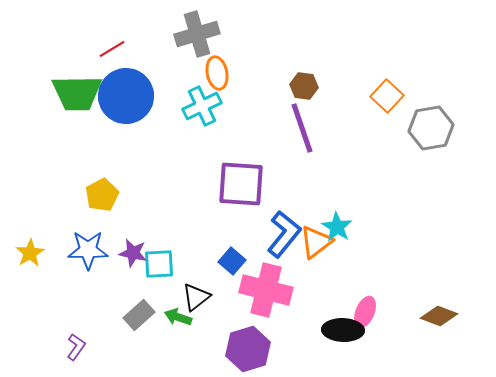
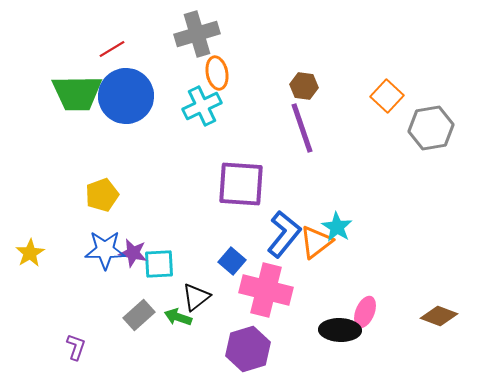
yellow pentagon: rotated 8 degrees clockwise
blue star: moved 17 px right
black ellipse: moved 3 px left
purple L-shape: rotated 16 degrees counterclockwise
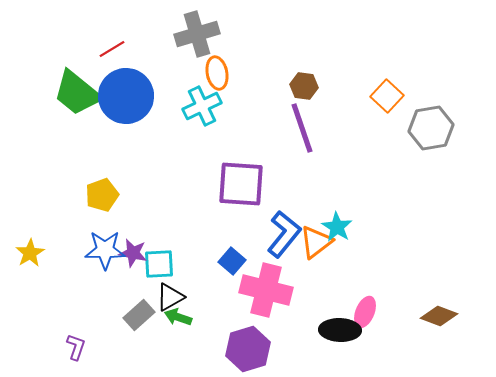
green trapezoid: rotated 40 degrees clockwise
black triangle: moved 26 px left; rotated 8 degrees clockwise
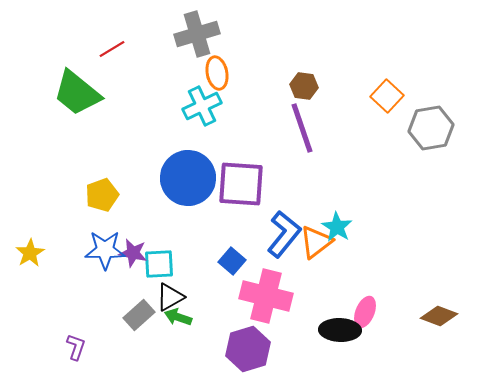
blue circle: moved 62 px right, 82 px down
pink cross: moved 6 px down
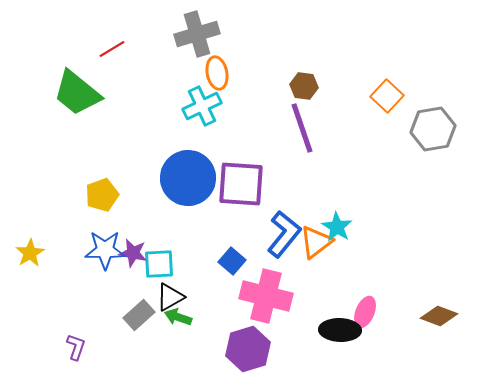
gray hexagon: moved 2 px right, 1 px down
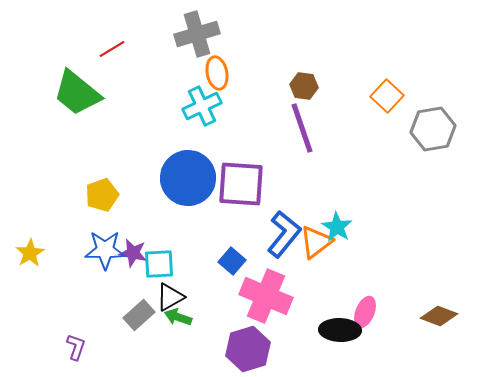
pink cross: rotated 9 degrees clockwise
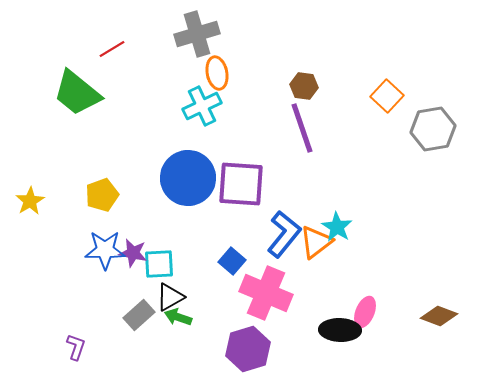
yellow star: moved 52 px up
pink cross: moved 3 px up
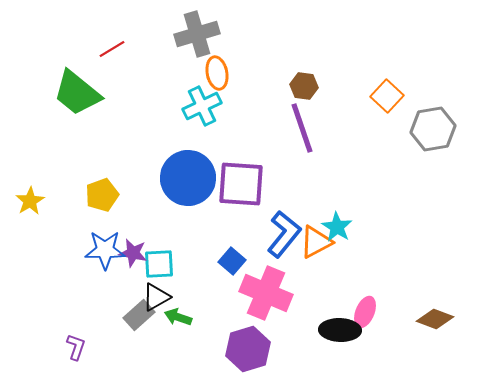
orange triangle: rotated 9 degrees clockwise
black triangle: moved 14 px left
brown diamond: moved 4 px left, 3 px down
